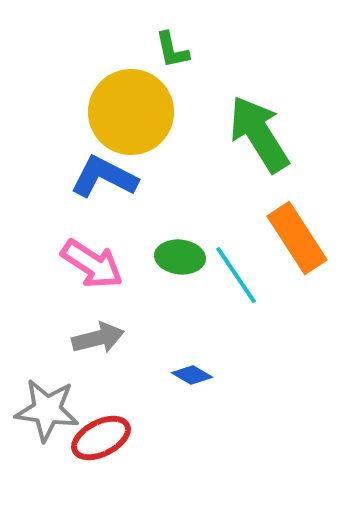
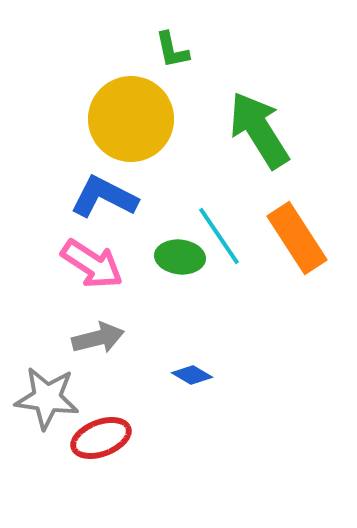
yellow circle: moved 7 px down
green arrow: moved 4 px up
blue L-shape: moved 20 px down
cyan line: moved 17 px left, 39 px up
gray star: moved 12 px up
red ellipse: rotated 6 degrees clockwise
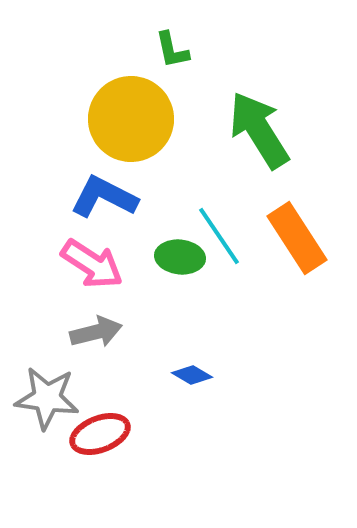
gray arrow: moved 2 px left, 6 px up
red ellipse: moved 1 px left, 4 px up
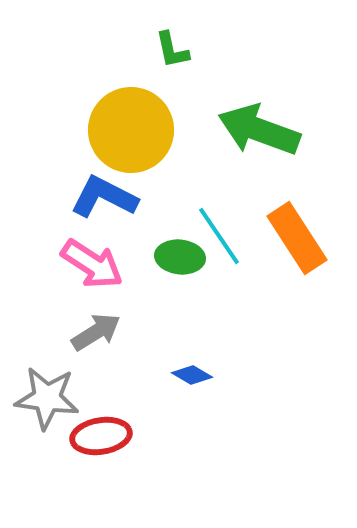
yellow circle: moved 11 px down
green arrow: rotated 38 degrees counterclockwise
gray arrow: rotated 18 degrees counterclockwise
red ellipse: moved 1 px right, 2 px down; rotated 12 degrees clockwise
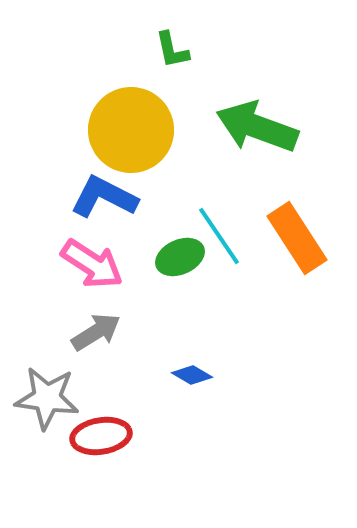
green arrow: moved 2 px left, 3 px up
green ellipse: rotated 30 degrees counterclockwise
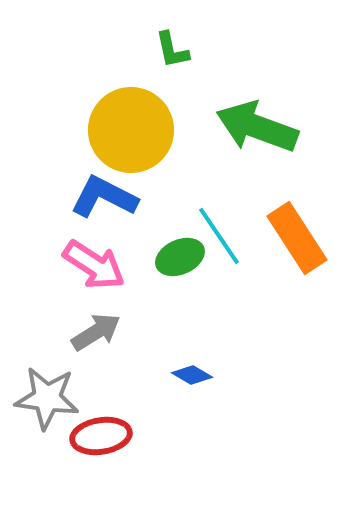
pink arrow: moved 2 px right, 1 px down
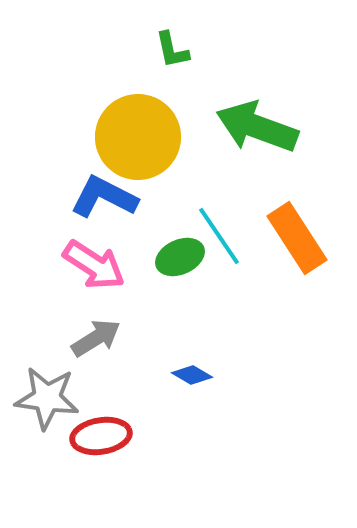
yellow circle: moved 7 px right, 7 px down
gray arrow: moved 6 px down
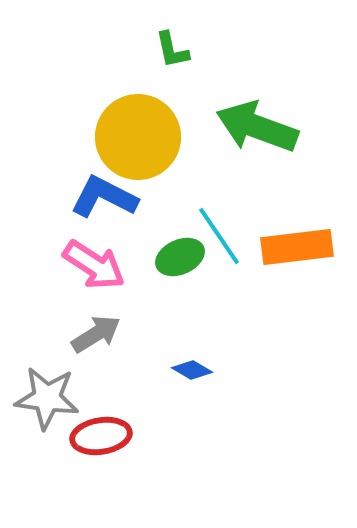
orange rectangle: moved 9 px down; rotated 64 degrees counterclockwise
gray arrow: moved 4 px up
blue diamond: moved 5 px up
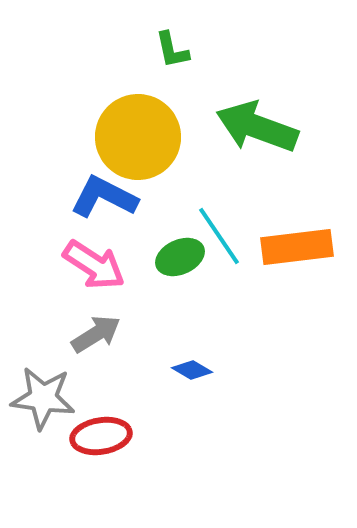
gray star: moved 4 px left
